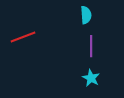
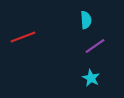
cyan semicircle: moved 5 px down
purple line: moved 4 px right; rotated 55 degrees clockwise
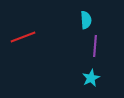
purple line: rotated 50 degrees counterclockwise
cyan star: rotated 18 degrees clockwise
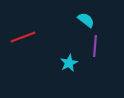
cyan semicircle: rotated 48 degrees counterclockwise
cyan star: moved 22 px left, 15 px up
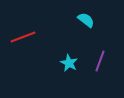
purple line: moved 5 px right, 15 px down; rotated 15 degrees clockwise
cyan star: rotated 18 degrees counterclockwise
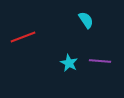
cyan semicircle: rotated 18 degrees clockwise
purple line: rotated 75 degrees clockwise
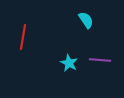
red line: rotated 60 degrees counterclockwise
purple line: moved 1 px up
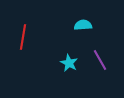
cyan semicircle: moved 3 px left, 5 px down; rotated 60 degrees counterclockwise
purple line: rotated 55 degrees clockwise
